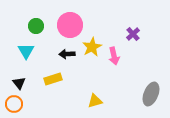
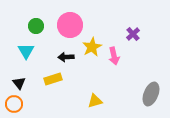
black arrow: moved 1 px left, 3 px down
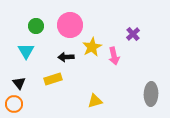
gray ellipse: rotated 20 degrees counterclockwise
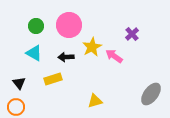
pink circle: moved 1 px left
purple cross: moved 1 px left
cyan triangle: moved 8 px right, 2 px down; rotated 30 degrees counterclockwise
pink arrow: rotated 138 degrees clockwise
gray ellipse: rotated 35 degrees clockwise
orange circle: moved 2 px right, 3 px down
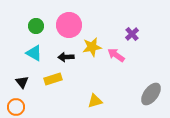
yellow star: rotated 18 degrees clockwise
pink arrow: moved 2 px right, 1 px up
black triangle: moved 3 px right, 1 px up
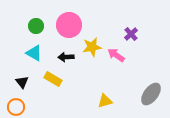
purple cross: moved 1 px left
yellow rectangle: rotated 48 degrees clockwise
yellow triangle: moved 10 px right
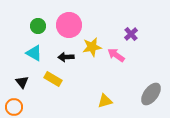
green circle: moved 2 px right
orange circle: moved 2 px left
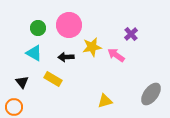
green circle: moved 2 px down
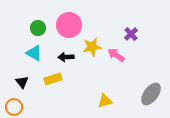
yellow rectangle: rotated 48 degrees counterclockwise
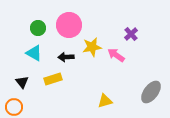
gray ellipse: moved 2 px up
